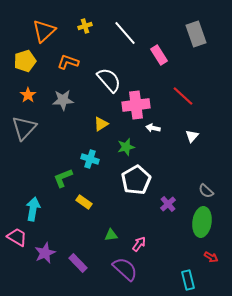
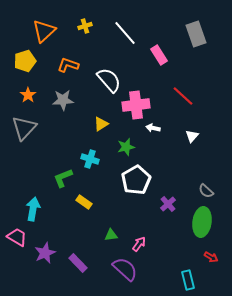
orange L-shape: moved 3 px down
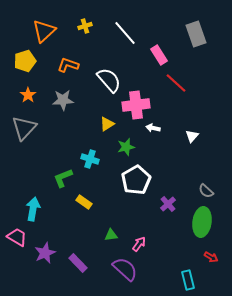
red line: moved 7 px left, 13 px up
yellow triangle: moved 6 px right
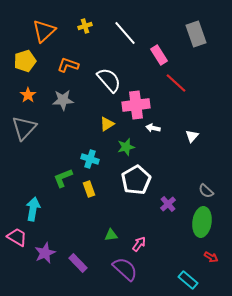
yellow rectangle: moved 5 px right, 13 px up; rotated 35 degrees clockwise
cyan rectangle: rotated 36 degrees counterclockwise
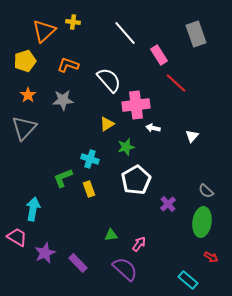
yellow cross: moved 12 px left, 4 px up; rotated 24 degrees clockwise
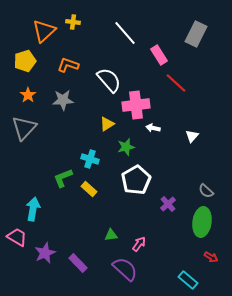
gray rectangle: rotated 45 degrees clockwise
yellow rectangle: rotated 28 degrees counterclockwise
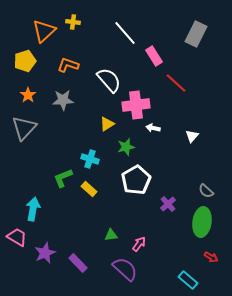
pink rectangle: moved 5 px left, 1 px down
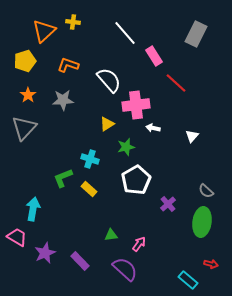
red arrow: moved 7 px down; rotated 16 degrees counterclockwise
purple rectangle: moved 2 px right, 2 px up
